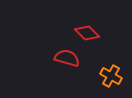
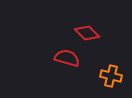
orange cross: rotated 15 degrees counterclockwise
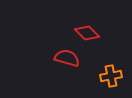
orange cross: rotated 25 degrees counterclockwise
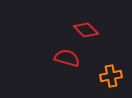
red diamond: moved 1 px left, 3 px up
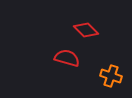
orange cross: rotated 30 degrees clockwise
